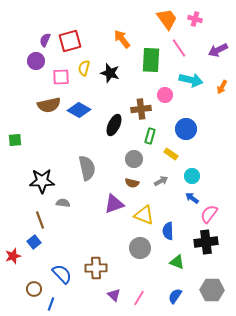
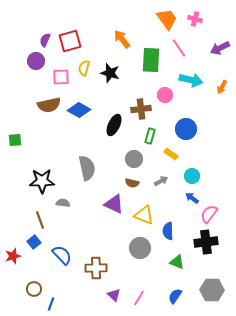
purple arrow at (218, 50): moved 2 px right, 2 px up
purple triangle at (114, 204): rotated 45 degrees clockwise
blue semicircle at (62, 274): moved 19 px up
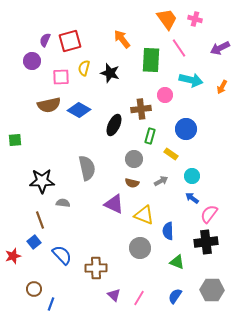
purple circle at (36, 61): moved 4 px left
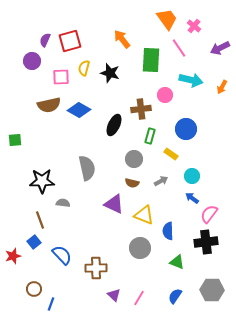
pink cross at (195, 19): moved 1 px left, 7 px down; rotated 24 degrees clockwise
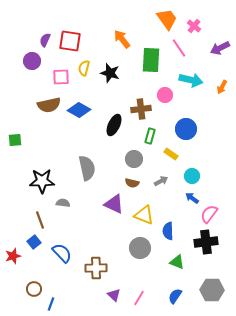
red square at (70, 41): rotated 25 degrees clockwise
blue semicircle at (62, 255): moved 2 px up
